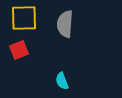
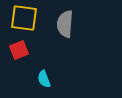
yellow square: rotated 8 degrees clockwise
cyan semicircle: moved 18 px left, 2 px up
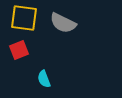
gray semicircle: moved 2 px left, 1 px up; rotated 68 degrees counterclockwise
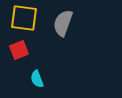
gray semicircle: rotated 84 degrees clockwise
cyan semicircle: moved 7 px left
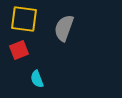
yellow square: moved 1 px down
gray semicircle: moved 1 px right, 5 px down
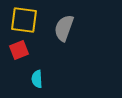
yellow square: moved 1 px down
cyan semicircle: rotated 18 degrees clockwise
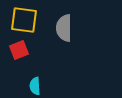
gray semicircle: rotated 20 degrees counterclockwise
cyan semicircle: moved 2 px left, 7 px down
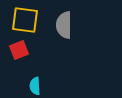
yellow square: moved 1 px right
gray semicircle: moved 3 px up
